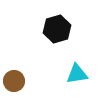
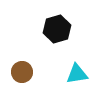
brown circle: moved 8 px right, 9 px up
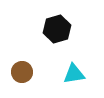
cyan triangle: moved 3 px left
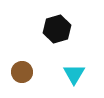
cyan triangle: rotated 50 degrees counterclockwise
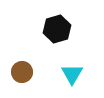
cyan triangle: moved 2 px left
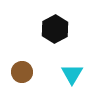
black hexagon: moved 2 px left; rotated 12 degrees counterclockwise
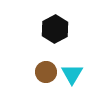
brown circle: moved 24 px right
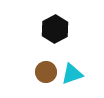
cyan triangle: rotated 40 degrees clockwise
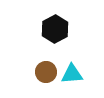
cyan triangle: rotated 15 degrees clockwise
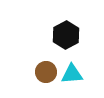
black hexagon: moved 11 px right, 6 px down
